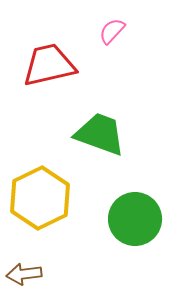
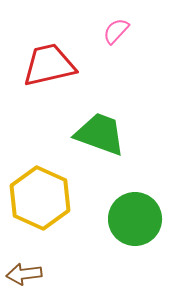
pink semicircle: moved 4 px right
yellow hexagon: rotated 10 degrees counterclockwise
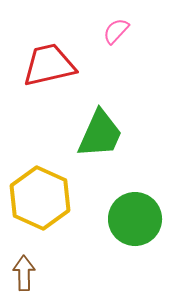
green trapezoid: rotated 94 degrees clockwise
brown arrow: moved 1 px up; rotated 96 degrees clockwise
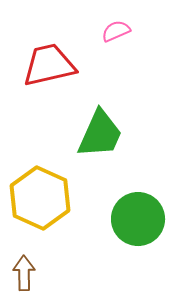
pink semicircle: rotated 24 degrees clockwise
green circle: moved 3 px right
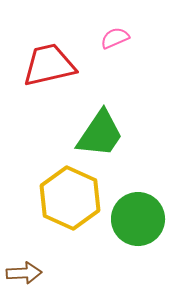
pink semicircle: moved 1 px left, 7 px down
green trapezoid: rotated 10 degrees clockwise
yellow hexagon: moved 30 px right
brown arrow: rotated 88 degrees clockwise
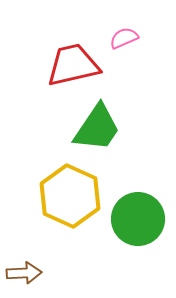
pink semicircle: moved 9 px right
red trapezoid: moved 24 px right
green trapezoid: moved 3 px left, 6 px up
yellow hexagon: moved 2 px up
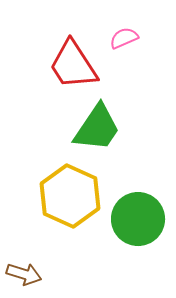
red trapezoid: rotated 110 degrees counterclockwise
brown arrow: moved 1 px down; rotated 20 degrees clockwise
